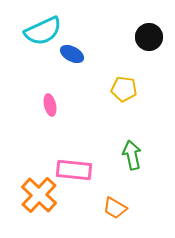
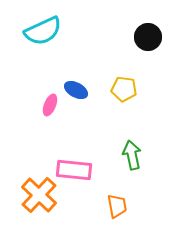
black circle: moved 1 px left
blue ellipse: moved 4 px right, 36 px down
pink ellipse: rotated 35 degrees clockwise
orange trapezoid: moved 2 px right, 2 px up; rotated 130 degrees counterclockwise
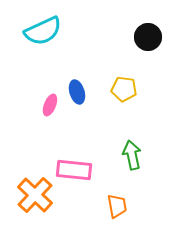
blue ellipse: moved 1 px right, 2 px down; rotated 45 degrees clockwise
orange cross: moved 4 px left
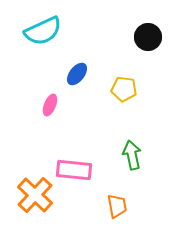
blue ellipse: moved 18 px up; rotated 55 degrees clockwise
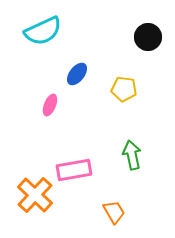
pink rectangle: rotated 16 degrees counterclockwise
orange trapezoid: moved 3 px left, 6 px down; rotated 20 degrees counterclockwise
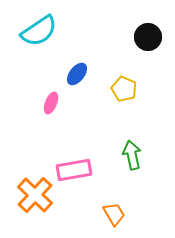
cyan semicircle: moved 4 px left; rotated 9 degrees counterclockwise
yellow pentagon: rotated 15 degrees clockwise
pink ellipse: moved 1 px right, 2 px up
orange trapezoid: moved 2 px down
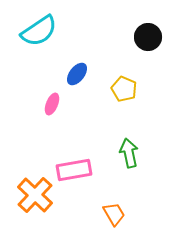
pink ellipse: moved 1 px right, 1 px down
green arrow: moved 3 px left, 2 px up
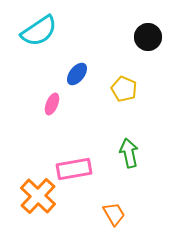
pink rectangle: moved 1 px up
orange cross: moved 3 px right, 1 px down
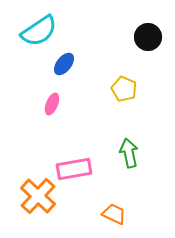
blue ellipse: moved 13 px left, 10 px up
orange trapezoid: rotated 35 degrees counterclockwise
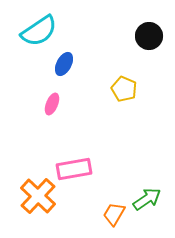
black circle: moved 1 px right, 1 px up
blue ellipse: rotated 10 degrees counterclockwise
green arrow: moved 18 px right, 46 px down; rotated 68 degrees clockwise
orange trapezoid: rotated 85 degrees counterclockwise
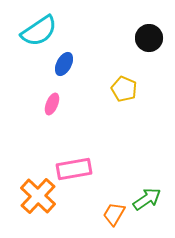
black circle: moved 2 px down
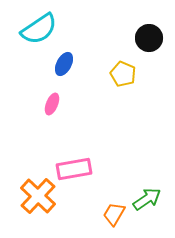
cyan semicircle: moved 2 px up
yellow pentagon: moved 1 px left, 15 px up
